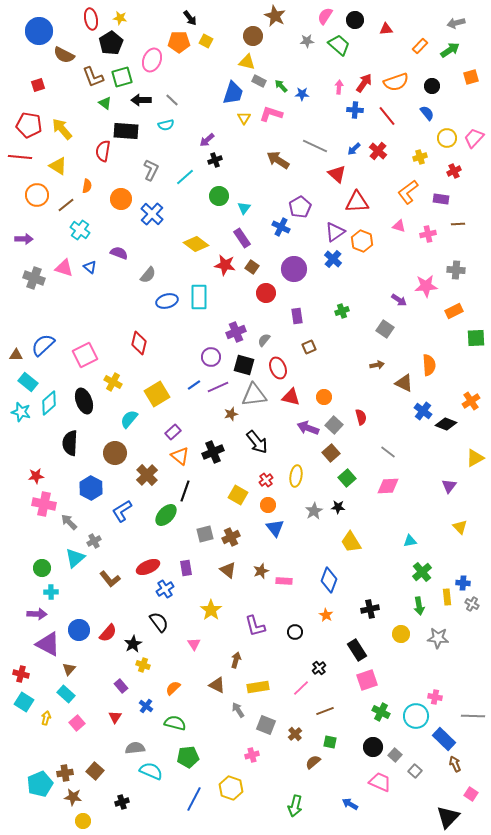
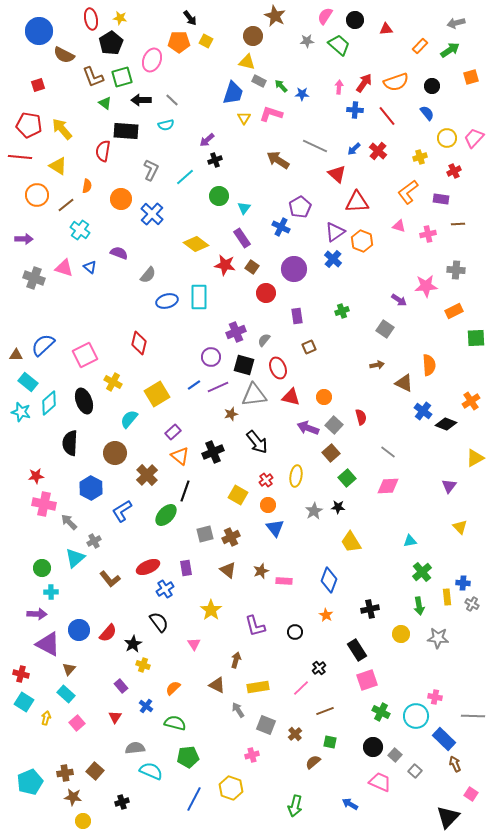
cyan pentagon at (40, 784): moved 10 px left, 2 px up
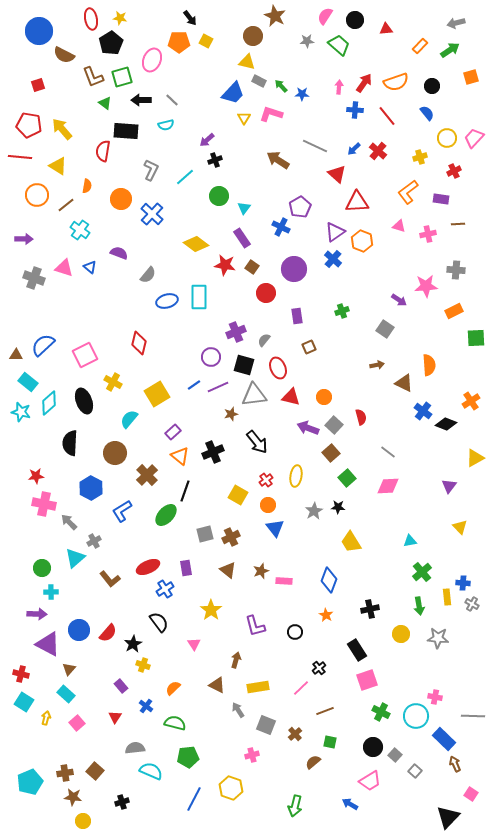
blue trapezoid at (233, 93): rotated 25 degrees clockwise
pink trapezoid at (380, 782): moved 10 px left, 1 px up; rotated 125 degrees clockwise
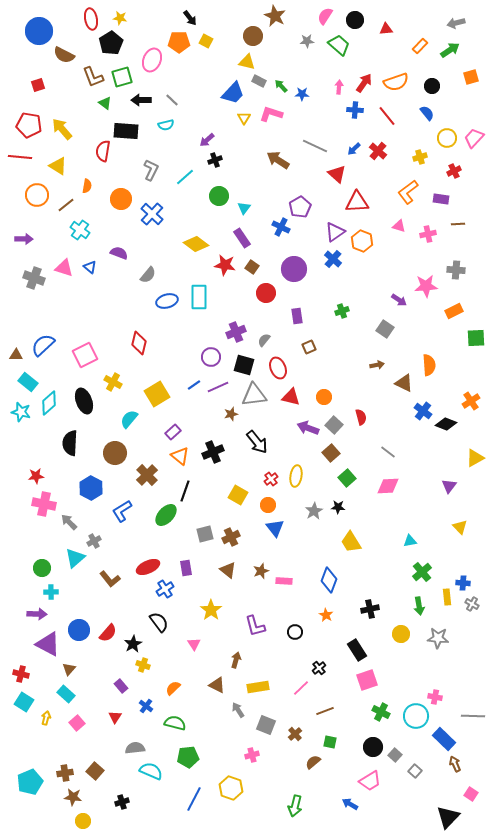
red cross at (266, 480): moved 5 px right, 1 px up
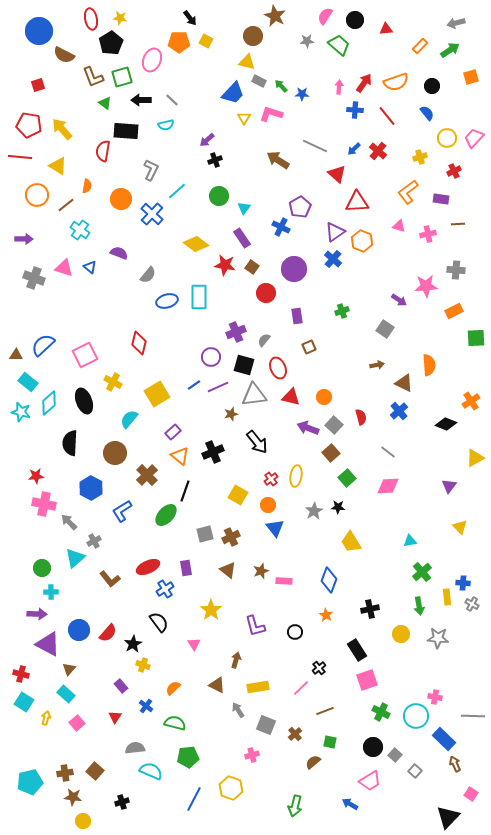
cyan line at (185, 177): moved 8 px left, 14 px down
blue cross at (423, 411): moved 24 px left; rotated 12 degrees clockwise
cyan pentagon at (30, 782): rotated 10 degrees clockwise
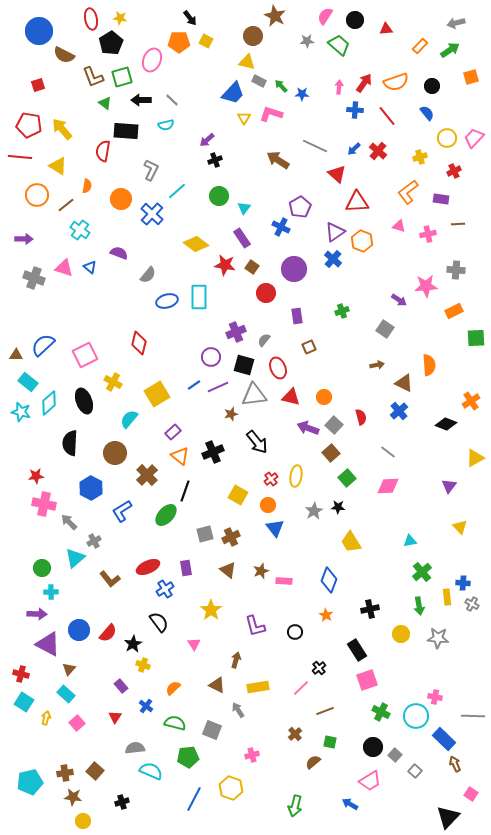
gray square at (266, 725): moved 54 px left, 5 px down
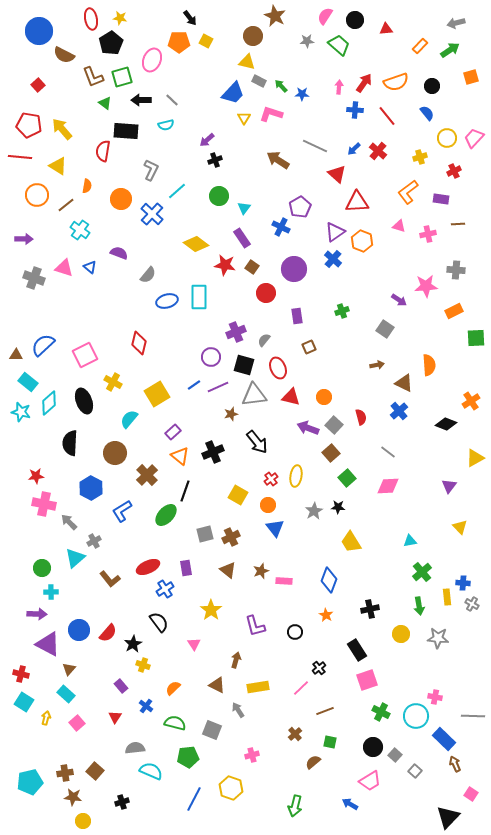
red square at (38, 85): rotated 24 degrees counterclockwise
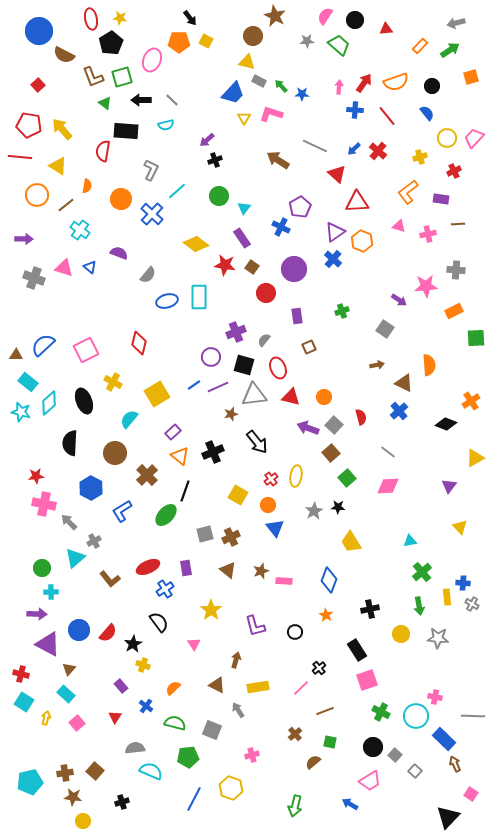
pink square at (85, 355): moved 1 px right, 5 px up
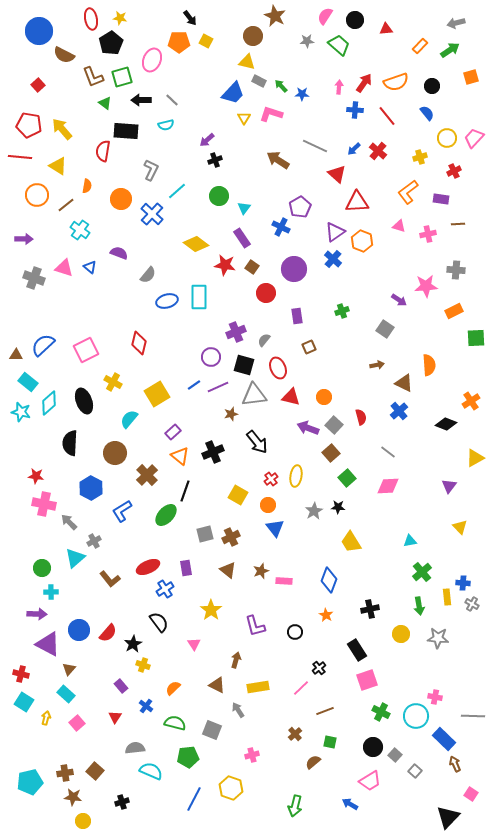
red star at (36, 476): rotated 14 degrees clockwise
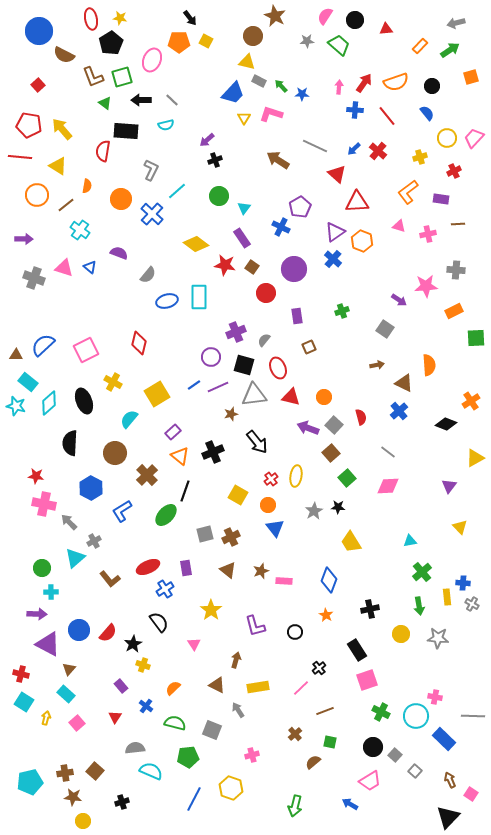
cyan star at (21, 412): moved 5 px left, 6 px up
brown arrow at (455, 764): moved 5 px left, 16 px down
